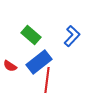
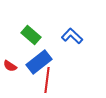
blue L-shape: rotated 90 degrees counterclockwise
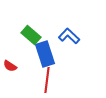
blue L-shape: moved 3 px left
blue rectangle: moved 6 px right, 8 px up; rotated 70 degrees counterclockwise
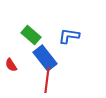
blue L-shape: rotated 35 degrees counterclockwise
blue rectangle: moved 4 px down; rotated 20 degrees counterclockwise
red semicircle: moved 1 px right, 1 px up; rotated 24 degrees clockwise
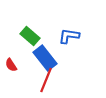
green rectangle: moved 1 px left, 1 px down
red line: moved 1 px left; rotated 15 degrees clockwise
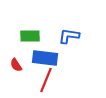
green rectangle: rotated 42 degrees counterclockwise
blue rectangle: rotated 45 degrees counterclockwise
red semicircle: moved 5 px right
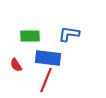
blue L-shape: moved 2 px up
blue rectangle: moved 3 px right
